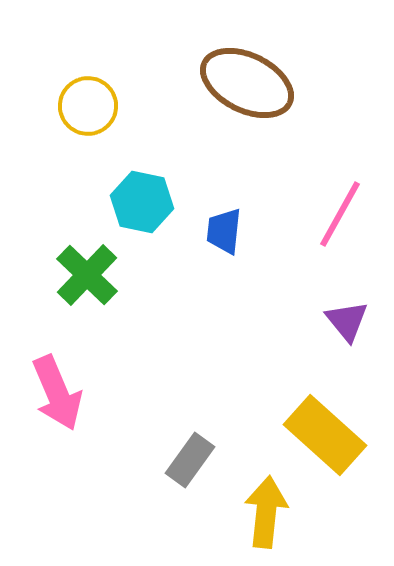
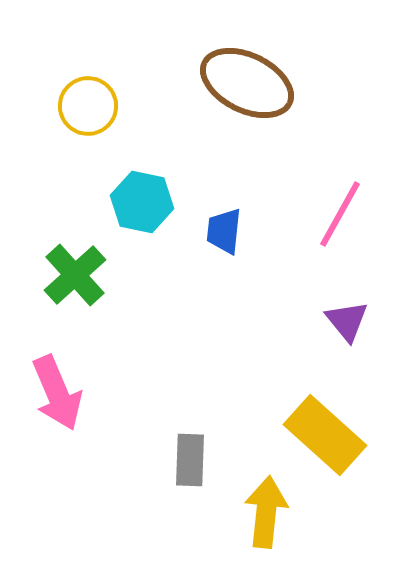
green cross: moved 12 px left; rotated 4 degrees clockwise
gray rectangle: rotated 34 degrees counterclockwise
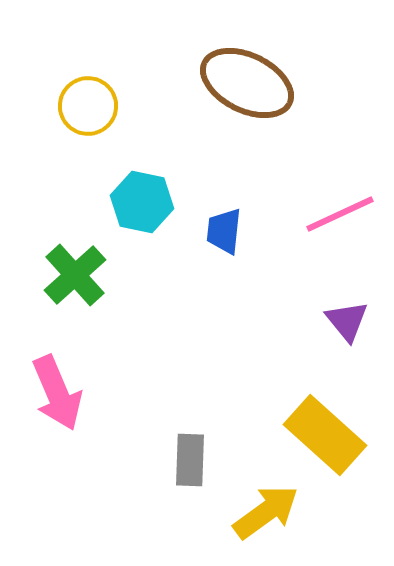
pink line: rotated 36 degrees clockwise
yellow arrow: rotated 48 degrees clockwise
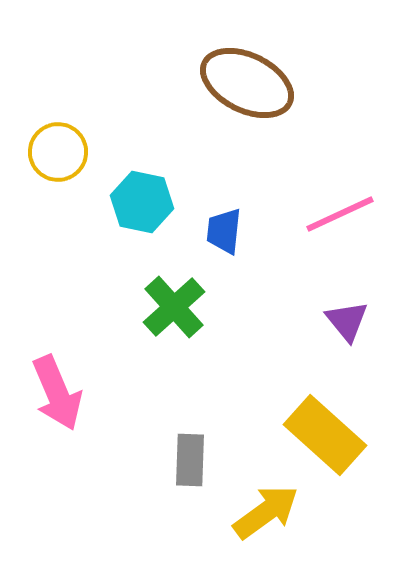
yellow circle: moved 30 px left, 46 px down
green cross: moved 99 px right, 32 px down
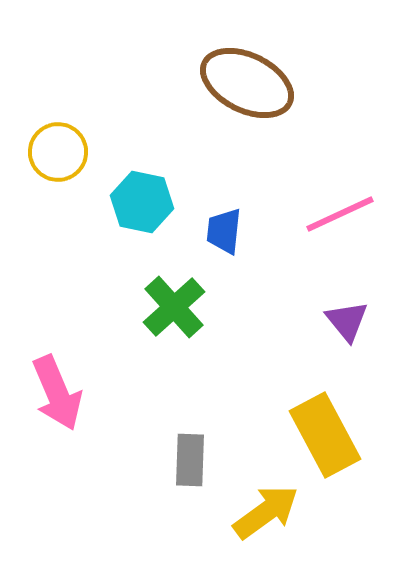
yellow rectangle: rotated 20 degrees clockwise
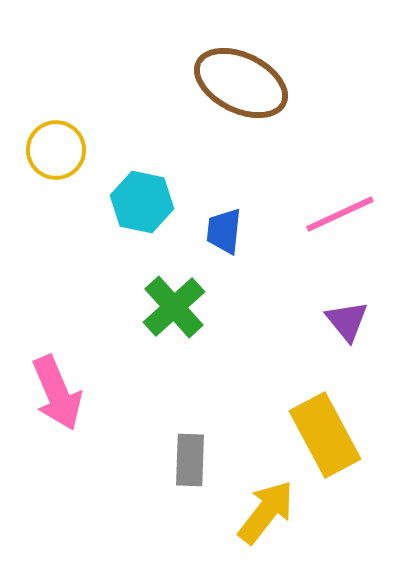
brown ellipse: moved 6 px left
yellow circle: moved 2 px left, 2 px up
yellow arrow: rotated 16 degrees counterclockwise
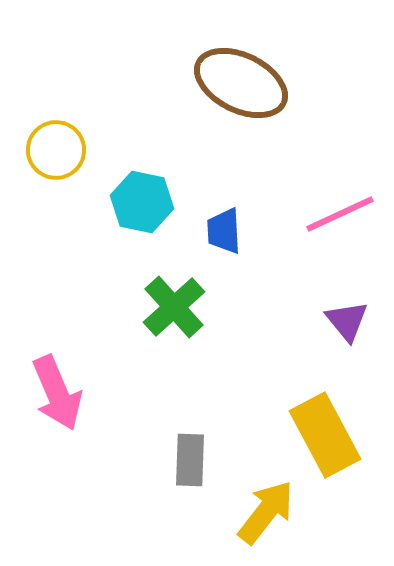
blue trapezoid: rotated 9 degrees counterclockwise
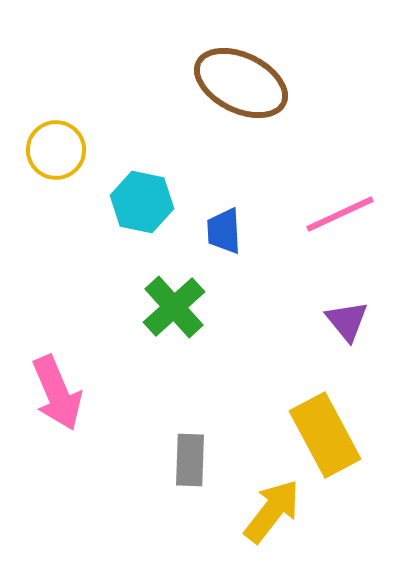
yellow arrow: moved 6 px right, 1 px up
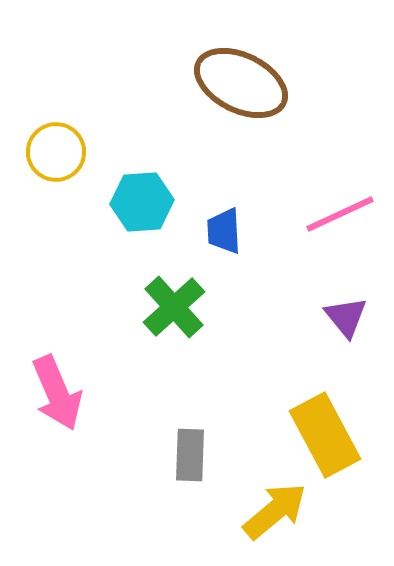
yellow circle: moved 2 px down
cyan hexagon: rotated 16 degrees counterclockwise
purple triangle: moved 1 px left, 4 px up
gray rectangle: moved 5 px up
yellow arrow: moved 3 px right; rotated 12 degrees clockwise
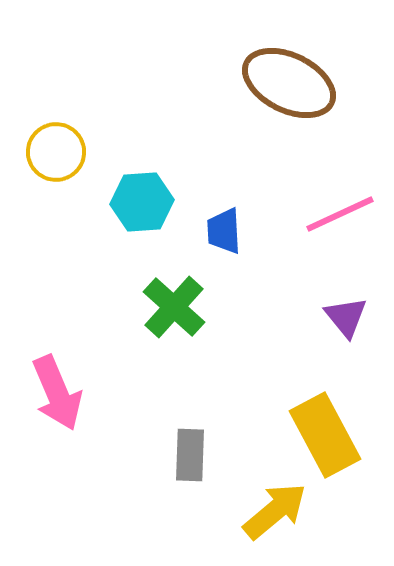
brown ellipse: moved 48 px right
green cross: rotated 6 degrees counterclockwise
